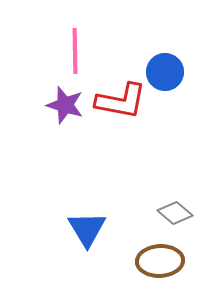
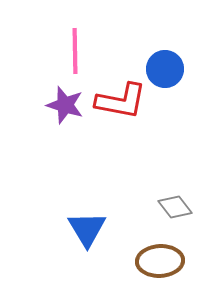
blue circle: moved 3 px up
gray diamond: moved 6 px up; rotated 12 degrees clockwise
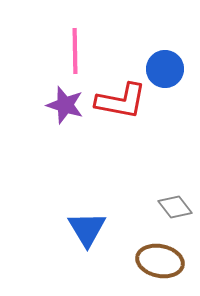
brown ellipse: rotated 15 degrees clockwise
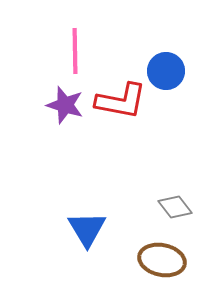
blue circle: moved 1 px right, 2 px down
brown ellipse: moved 2 px right, 1 px up
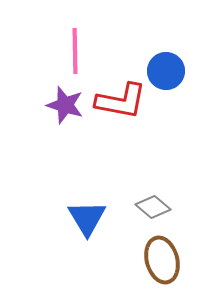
gray diamond: moved 22 px left; rotated 12 degrees counterclockwise
blue triangle: moved 11 px up
brown ellipse: rotated 63 degrees clockwise
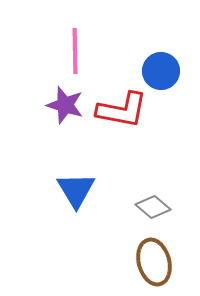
blue circle: moved 5 px left
red L-shape: moved 1 px right, 9 px down
blue triangle: moved 11 px left, 28 px up
brown ellipse: moved 8 px left, 2 px down
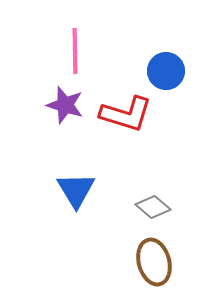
blue circle: moved 5 px right
red L-shape: moved 4 px right, 4 px down; rotated 6 degrees clockwise
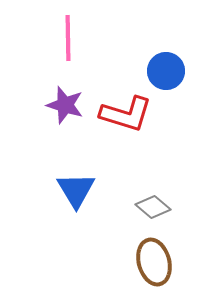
pink line: moved 7 px left, 13 px up
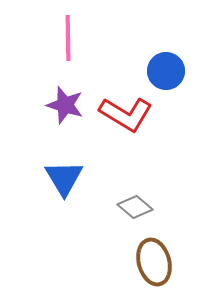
red L-shape: rotated 14 degrees clockwise
blue triangle: moved 12 px left, 12 px up
gray diamond: moved 18 px left
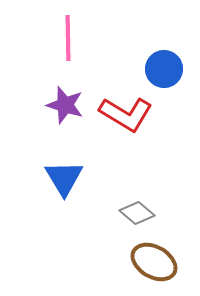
blue circle: moved 2 px left, 2 px up
gray diamond: moved 2 px right, 6 px down
brown ellipse: rotated 45 degrees counterclockwise
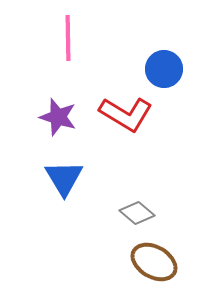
purple star: moved 7 px left, 12 px down
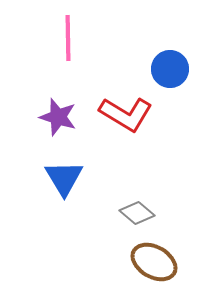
blue circle: moved 6 px right
